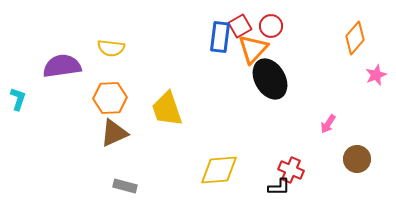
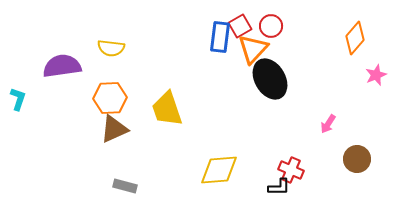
brown triangle: moved 4 px up
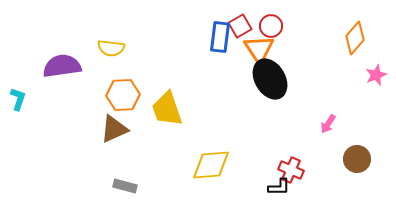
orange triangle: moved 6 px right; rotated 16 degrees counterclockwise
orange hexagon: moved 13 px right, 3 px up
yellow diamond: moved 8 px left, 5 px up
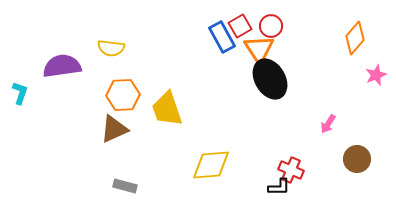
blue rectangle: moved 2 px right; rotated 36 degrees counterclockwise
cyan L-shape: moved 2 px right, 6 px up
